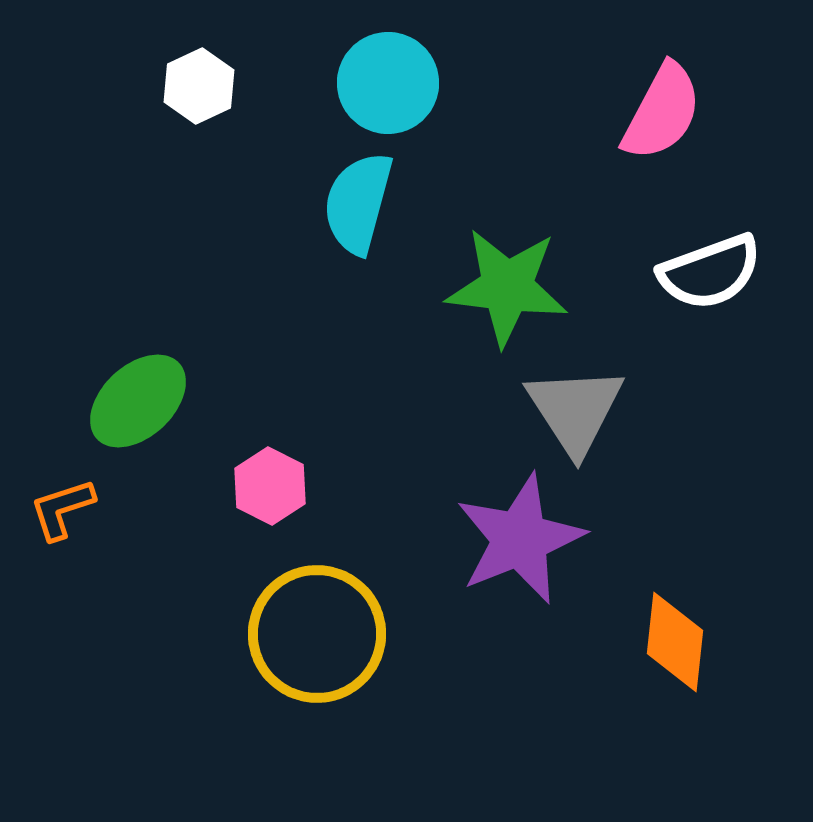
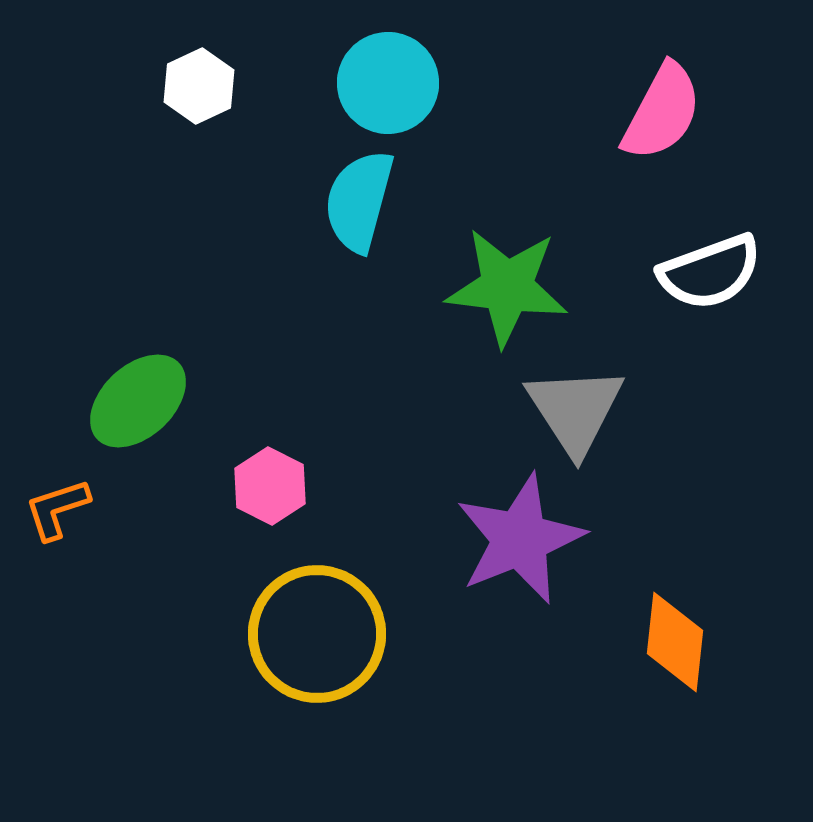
cyan semicircle: moved 1 px right, 2 px up
orange L-shape: moved 5 px left
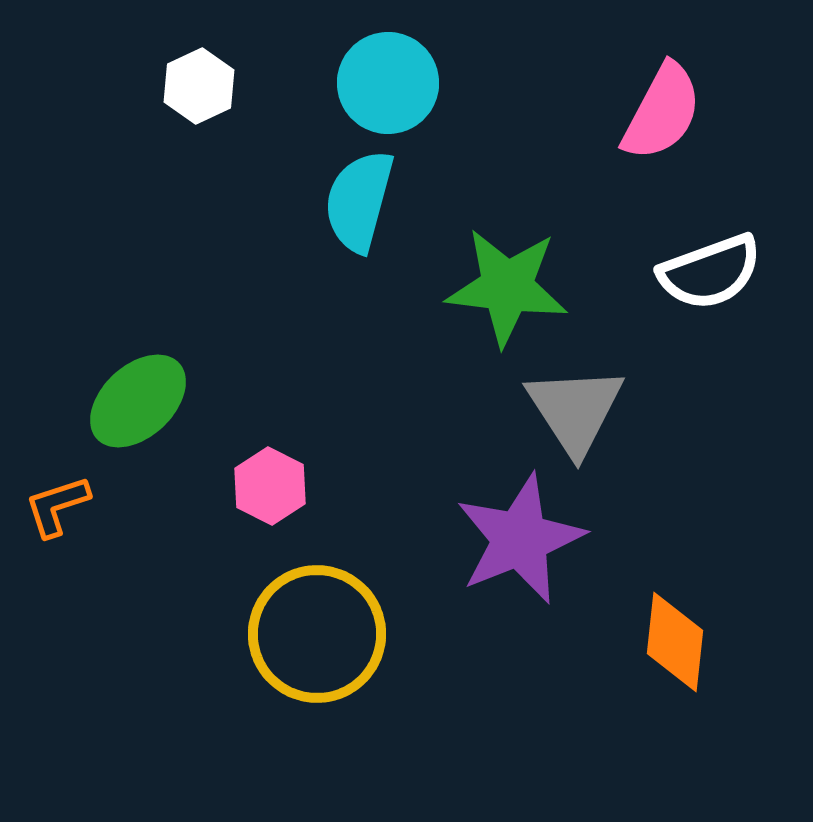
orange L-shape: moved 3 px up
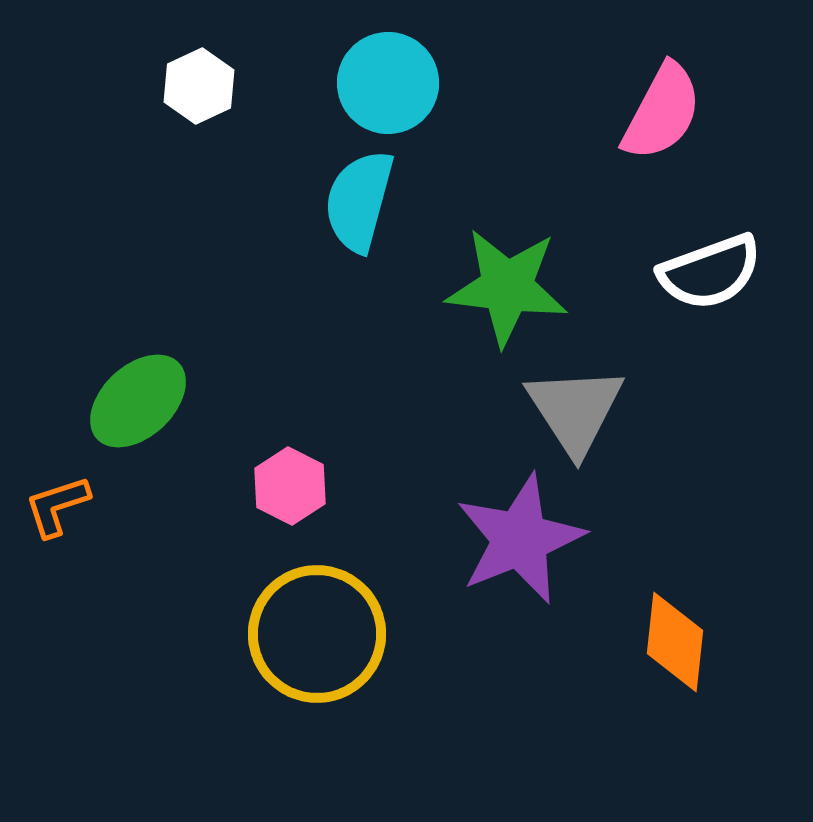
pink hexagon: moved 20 px right
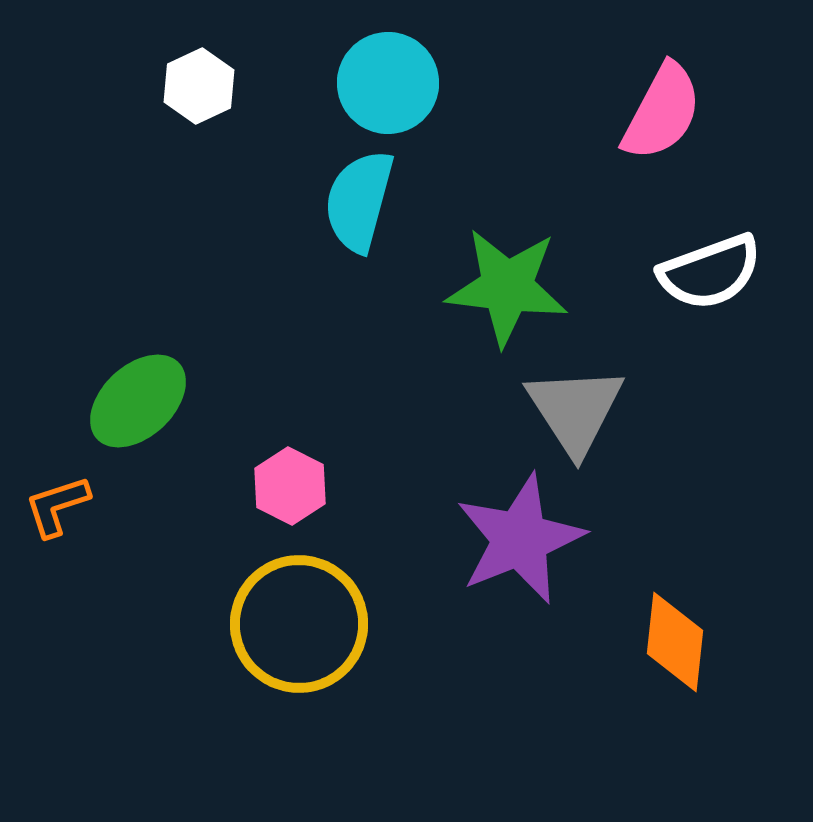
yellow circle: moved 18 px left, 10 px up
